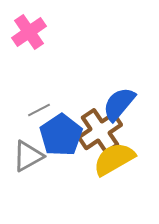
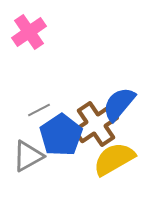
brown cross: moved 4 px left, 7 px up
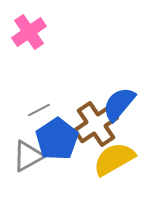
blue pentagon: moved 4 px left, 4 px down
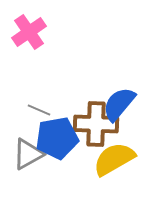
gray line: rotated 50 degrees clockwise
brown cross: rotated 36 degrees clockwise
blue pentagon: moved 1 px up; rotated 24 degrees clockwise
gray triangle: moved 2 px up
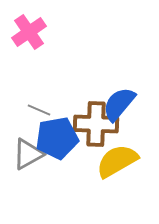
yellow semicircle: moved 3 px right, 2 px down
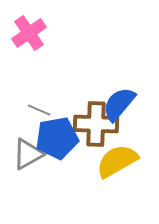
pink cross: moved 1 px down
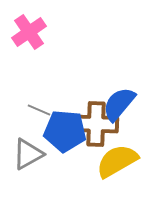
pink cross: moved 1 px up
blue pentagon: moved 8 px right, 7 px up; rotated 15 degrees clockwise
